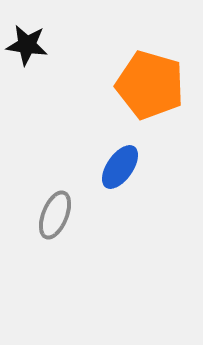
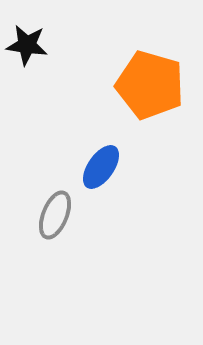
blue ellipse: moved 19 px left
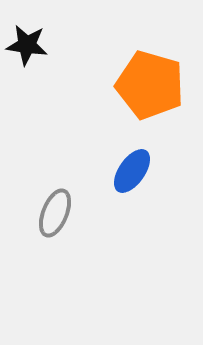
blue ellipse: moved 31 px right, 4 px down
gray ellipse: moved 2 px up
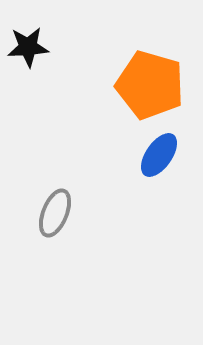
black star: moved 1 px right, 2 px down; rotated 12 degrees counterclockwise
blue ellipse: moved 27 px right, 16 px up
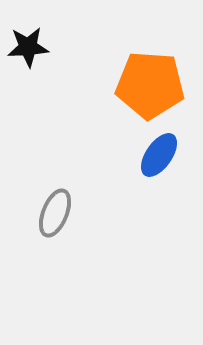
orange pentagon: rotated 12 degrees counterclockwise
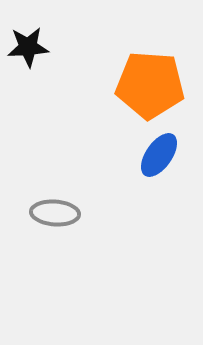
gray ellipse: rotated 72 degrees clockwise
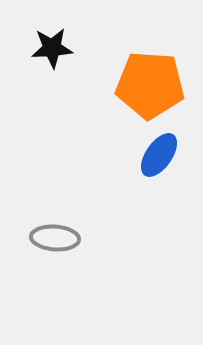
black star: moved 24 px right, 1 px down
gray ellipse: moved 25 px down
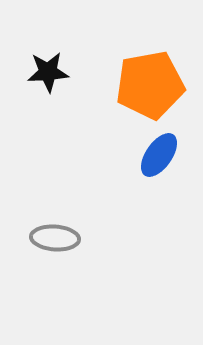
black star: moved 4 px left, 24 px down
orange pentagon: rotated 14 degrees counterclockwise
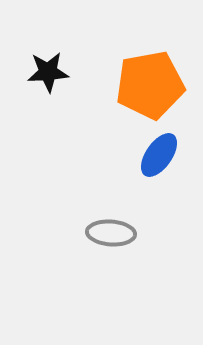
gray ellipse: moved 56 px right, 5 px up
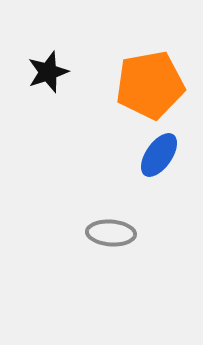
black star: rotated 15 degrees counterclockwise
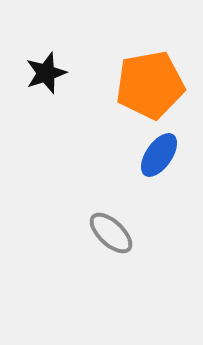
black star: moved 2 px left, 1 px down
gray ellipse: rotated 39 degrees clockwise
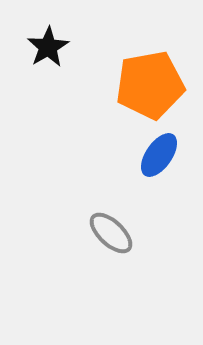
black star: moved 2 px right, 26 px up; rotated 12 degrees counterclockwise
